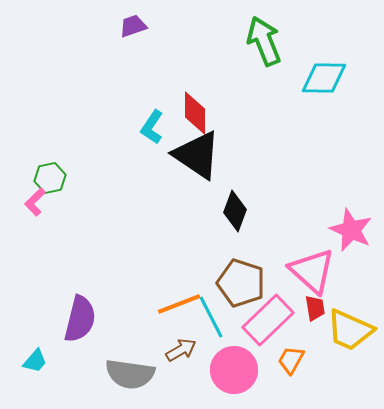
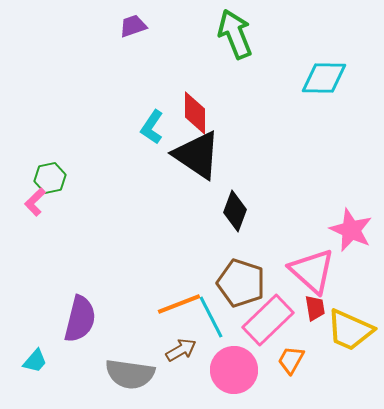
green arrow: moved 29 px left, 7 px up
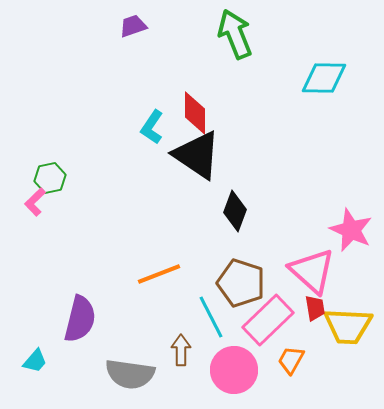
orange line: moved 20 px left, 30 px up
yellow trapezoid: moved 2 px left, 4 px up; rotated 21 degrees counterclockwise
brown arrow: rotated 60 degrees counterclockwise
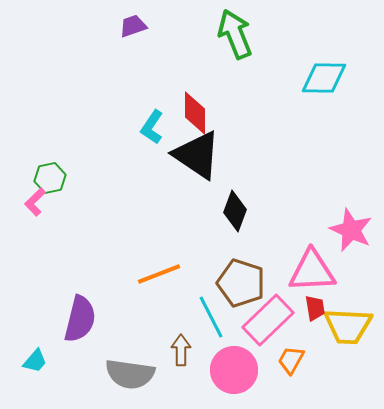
pink triangle: rotated 45 degrees counterclockwise
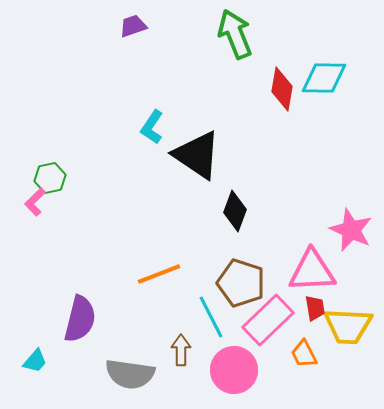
red diamond: moved 87 px right, 24 px up; rotated 9 degrees clockwise
orange trapezoid: moved 13 px right, 6 px up; rotated 56 degrees counterclockwise
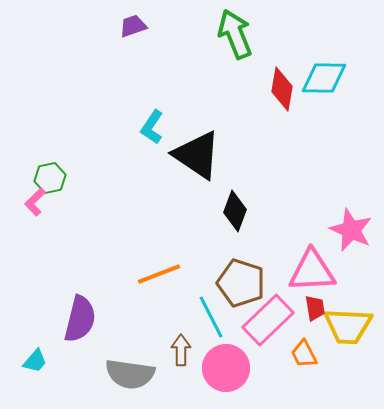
pink circle: moved 8 px left, 2 px up
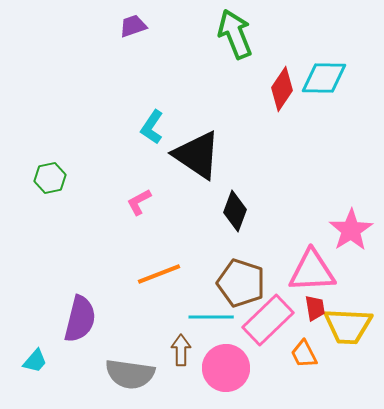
red diamond: rotated 24 degrees clockwise
pink L-shape: moved 104 px right; rotated 16 degrees clockwise
pink star: rotated 15 degrees clockwise
cyan line: rotated 63 degrees counterclockwise
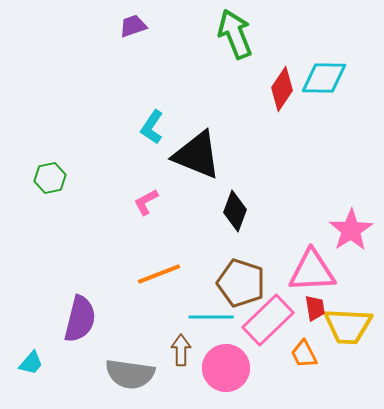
black triangle: rotated 12 degrees counterclockwise
pink L-shape: moved 7 px right
cyan trapezoid: moved 4 px left, 2 px down
